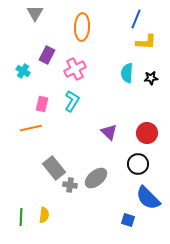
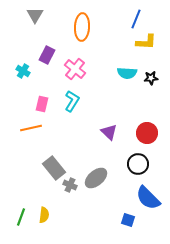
gray triangle: moved 2 px down
pink cross: rotated 25 degrees counterclockwise
cyan semicircle: rotated 90 degrees counterclockwise
gray cross: rotated 16 degrees clockwise
green line: rotated 18 degrees clockwise
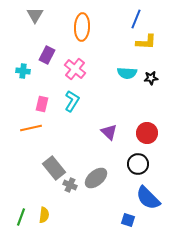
cyan cross: rotated 24 degrees counterclockwise
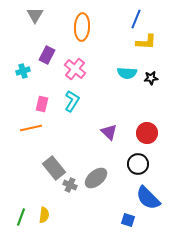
cyan cross: rotated 24 degrees counterclockwise
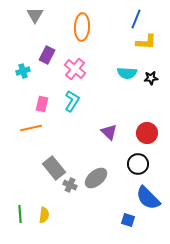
green line: moved 1 px left, 3 px up; rotated 24 degrees counterclockwise
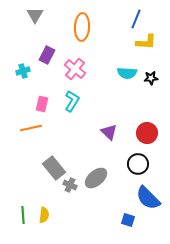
green line: moved 3 px right, 1 px down
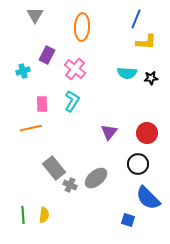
pink rectangle: rotated 14 degrees counterclockwise
purple triangle: rotated 24 degrees clockwise
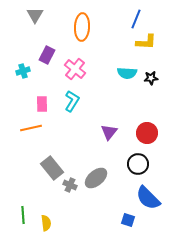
gray rectangle: moved 2 px left
yellow semicircle: moved 2 px right, 8 px down; rotated 14 degrees counterclockwise
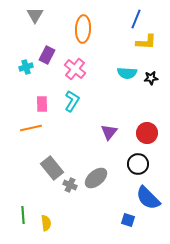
orange ellipse: moved 1 px right, 2 px down
cyan cross: moved 3 px right, 4 px up
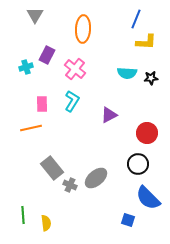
purple triangle: moved 17 px up; rotated 24 degrees clockwise
